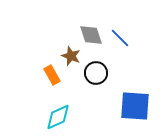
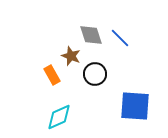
black circle: moved 1 px left, 1 px down
cyan diamond: moved 1 px right
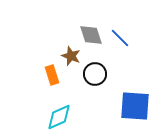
orange rectangle: rotated 12 degrees clockwise
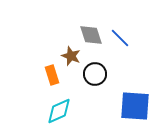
cyan diamond: moved 6 px up
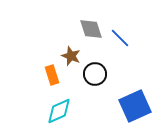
gray diamond: moved 6 px up
blue square: rotated 28 degrees counterclockwise
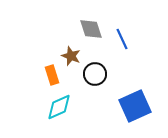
blue line: moved 2 px right, 1 px down; rotated 20 degrees clockwise
cyan diamond: moved 4 px up
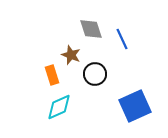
brown star: moved 1 px up
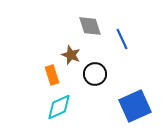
gray diamond: moved 1 px left, 3 px up
